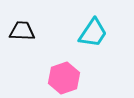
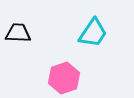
black trapezoid: moved 4 px left, 2 px down
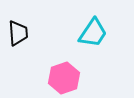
black trapezoid: rotated 84 degrees clockwise
